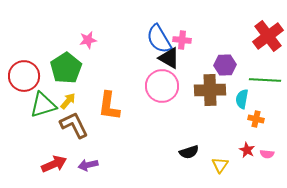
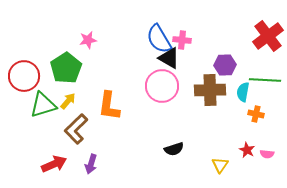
cyan semicircle: moved 1 px right, 7 px up
orange cross: moved 5 px up
brown L-shape: moved 2 px right, 4 px down; rotated 108 degrees counterclockwise
black semicircle: moved 15 px left, 3 px up
purple arrow: moved 3 px right, 1 px up; rotated 60 degrees counterclockwise
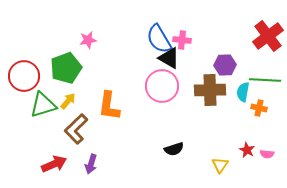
green pentagon: rotated 12 degrees clockwise
orange cross: moved 3 px right, 6 px up
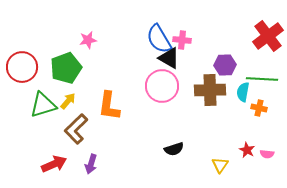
red circle: moved 2 px left, 9 px up
green line: moved 3 px left, 1 px up
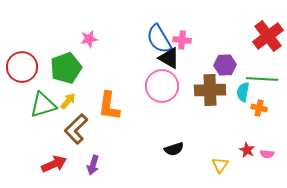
pink star: moved 1 px right, 1 px up
purple arrow: moved 2 px right, 1 px down
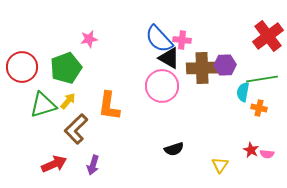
blue semicircle: rotated 12 degrees counterclockwise
green line: rotated 12 degrees counterclockwise
brown cross: moved 8 px left, 22 px up
red star: moved 4 px right
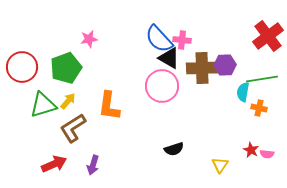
brown L-shape: moved 3 px left, 1 px up; rotated 12 degrees clockwise
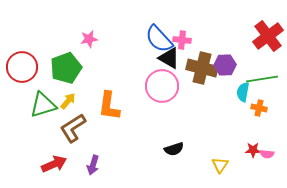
brown cross: rotated 16 degrees clockwise
red star: moved 2 px right; rotated 28 degrees counterclockwise
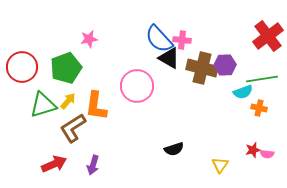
pink circle: moved 25 px left
cyan semicircle: rotated 120 degrees counterclockwise
orange L-shape: moved 13 px left
red star: rotated 14 degrees counterclockwise
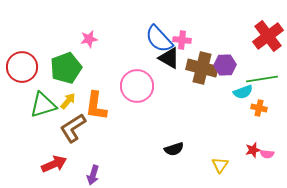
purple arrow: moved 10 px down
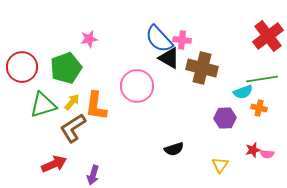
purple hexagon: moved 53 px down
yellow arrow: moved 4 px right, 1 px down
